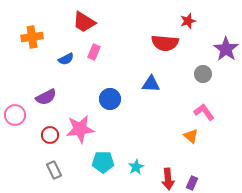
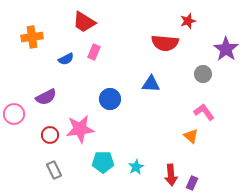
pink circle: moved 1 px left, 1 px up
red arrow: moved 3 px right, 4 px up
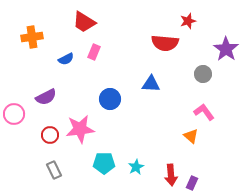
cyan pentagon: moved 1 px right, 1 px down
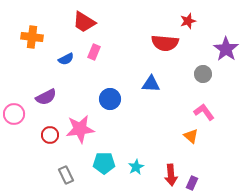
orange cross: rotated 15 degrees clockwise
gray rectangle: moved 12 px right, 5 px down
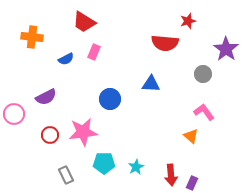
pink star: moved 3 px right, 3 px down
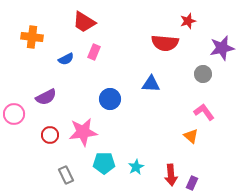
purple star: moved 4 px left, 1 px up; rotated 25 degrees clockwise
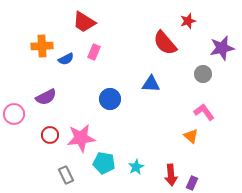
orange cross: moved 10 px right, 9 px down; rotated 10 degrees counterclockwise
red semicircle: rotated 44 degrees clockwise
pink star: moved 2 px left, 6 px down
cyan pentagon: rotated 10 degrees clockwise
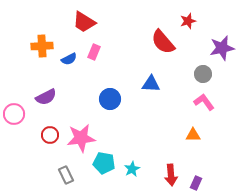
red semicircle: moved 2 px left, 1 px up
blue semicircle: moved 3 px right
pink L-shape: moved 10 px up
orange triangle: moved 2 px right, 1 px up; rotated 42 degrees counterclockwise
cyan star: moved 4 px left, 2 px down
purple rectangle: moved 4 px right
